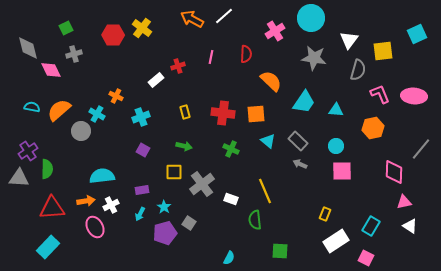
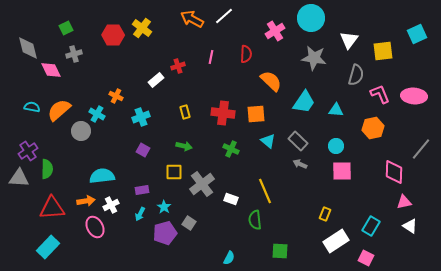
gray semicircle at (358, 70): moved 2 px left, 5 px down
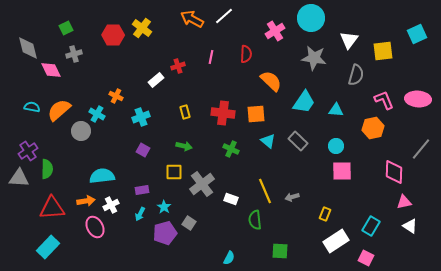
pink L-shape at (380, 94): moved 4 px right, 6 px down
pink ellipse at (414, 96): moved 4 px right, 3 px down
gray arrow at (300, 164): moved 8 px left, 33 px down; rotated 40 degrees counterclockwise
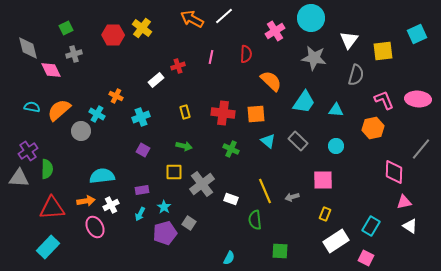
pink square at (342, 171): moved 19 px left, 9 px down
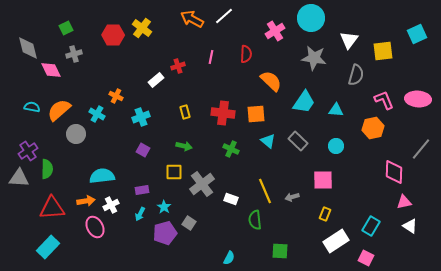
gray circle at (81, 131): moved 5 px left, 3 px down
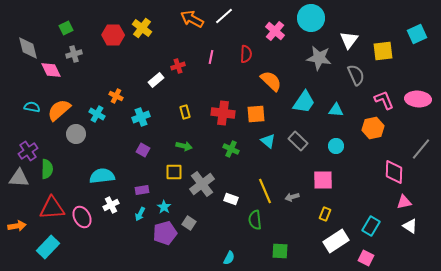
pink cross at (275, 31): rotated 18 degrees counterclockwise
gray star at (314, 58): moved 5 px right
gray semicircle at (356, 75): rotated 40 degrees counterclockwise
orange arrow at (86, 201): moved 69 px left, 25 px down
pink ellipse at (95, 227): moved 13 px left, 10 px up
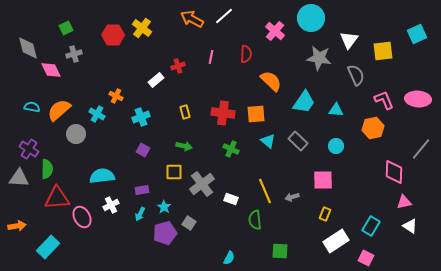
purple cross at (28, 151): moved 1 px right, 2 px up; rotated 24 degrees counterclockwise
red triangle at (52, 208): moved 5 px right, 10 px up
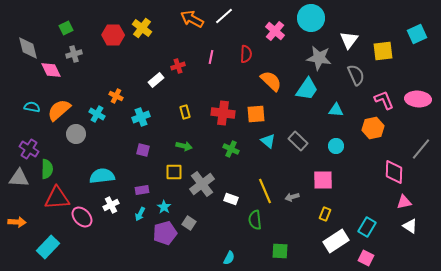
cyan trapezoid at (304, 102): moved 3 px right, 13 px up
purple square at (143, 150): rotated 16 degrees counterclockwise
pink ellipse at (82, 217): rotated 15 degrees counterclockwise
orange arrow at (17, 226): moved 4 px up; rotated 12 degrees clockwise
cyan rectangle at (371, 226): moved 4 px left, 1 px down
